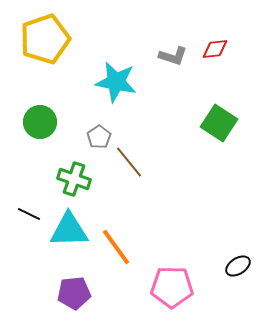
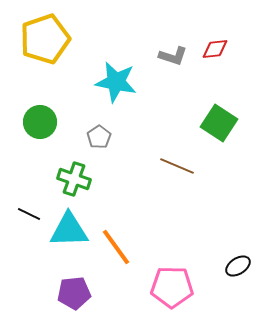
brown line: moved 48 px right, 4 px down; rotated 28 degrees counterclockwise
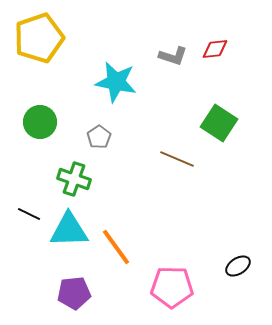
yellow pentagon: moved 6 px left, 1 px up
brown line: moved 7 px up
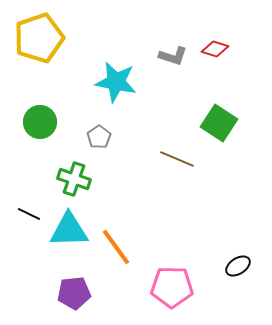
red diamond: rotated 24 degrees clockwise
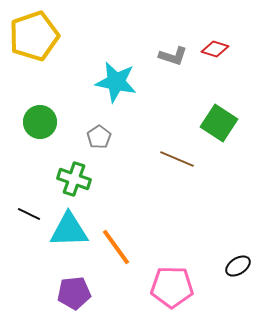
yellow pentagon: moved 5 px left, 2 px up
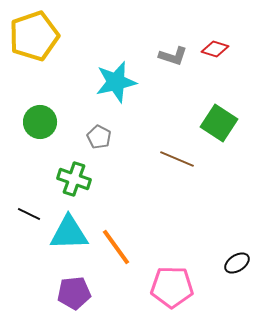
cyan star: rotated 24 degrees counterclockwise
gray pentagon: rotated 10 degrees counterclockwise
cyan triangle: moved 3 px down
black ellipse: moved 1 px left, 3 px up
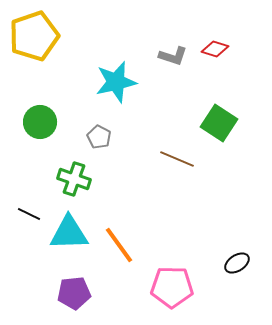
orange line: moved 3 px right, 2 px up
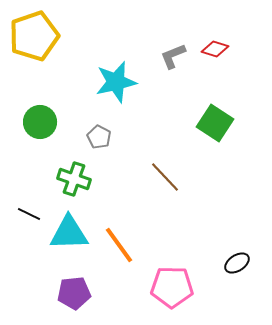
gray L-shape: rotated 140 degrees clockwise
green square: moved 4 px left
brown line: moved 12 px left, 18 px down; rotated 24 degrees clockwise
